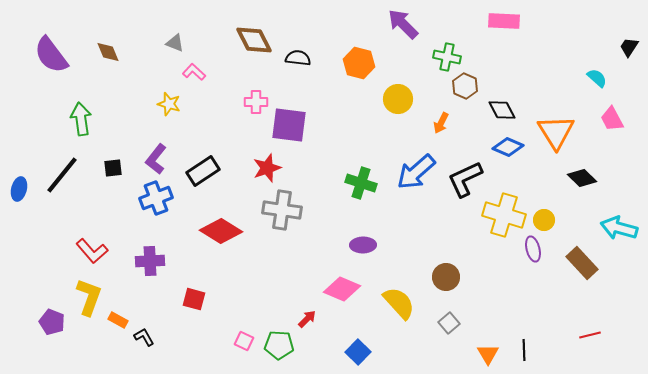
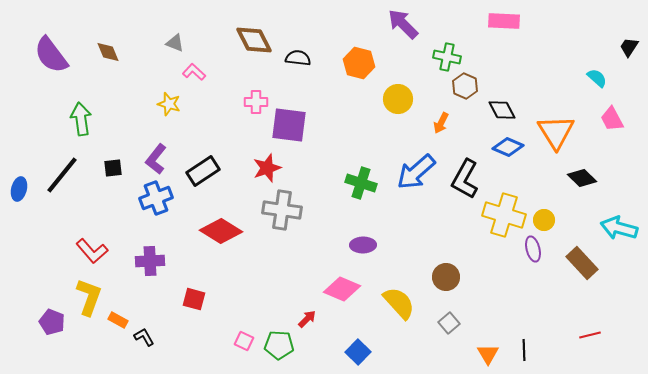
black L-shape at (465, 179): rotated 36 degrees counterclockwise
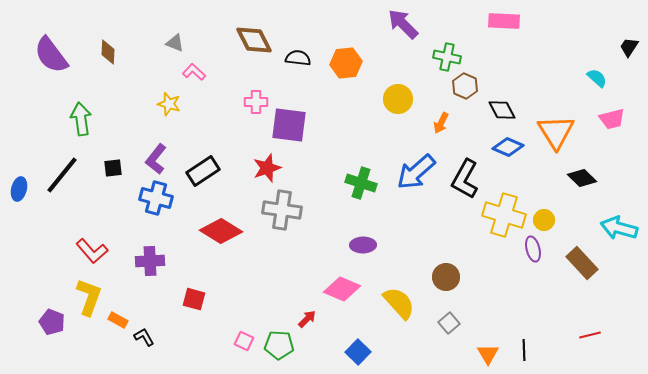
brown diamond at (108, 52): rotated 25 degrees clockwise
orange hexagon at (359, 63): moved 13 px left; rotated 20 degrees counterclockwise
pink trapezoid at (612, 119): rotated 76 degrees counterclockwise
blue cross at (156, 198): rotated 36 degrees clockwise
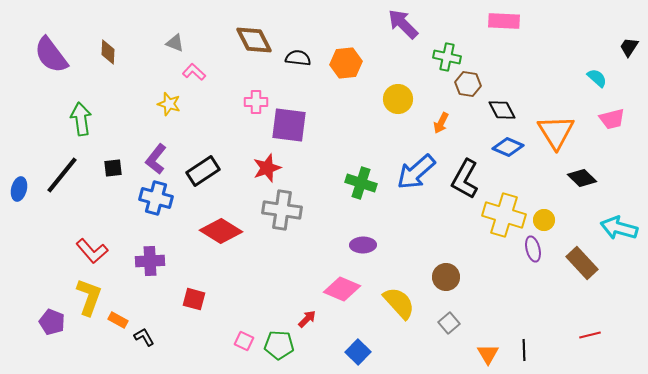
brown hexagon at (465, 86): moved 3 px right, 2 px up; rotated 15 degrees counterclockwise
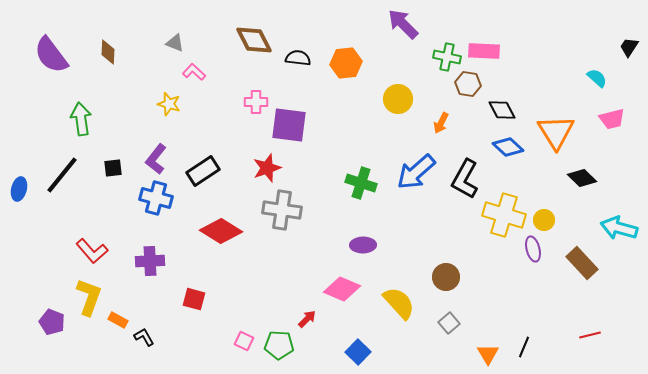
pink rectangle at (504, 21): moved 20 px left, 30 px down
blue diamond at (508, 147): rotated 20 degrees clockwise
black line at (524, 350): moved 3 px up; rotated 25 degrees clockwise
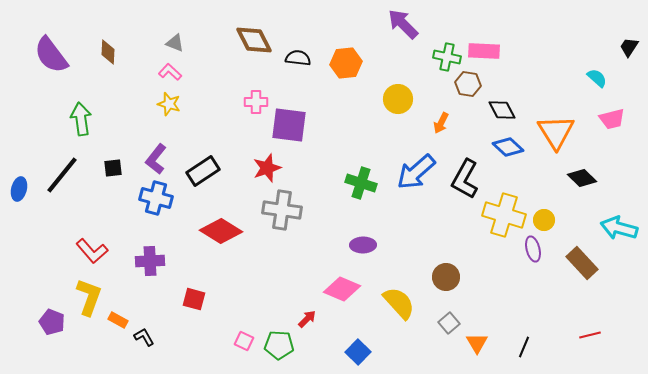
pink L-shape at (194, 72): moved 24 px left
orange triangle at (488, 354): moved 11 px left, 11 px up
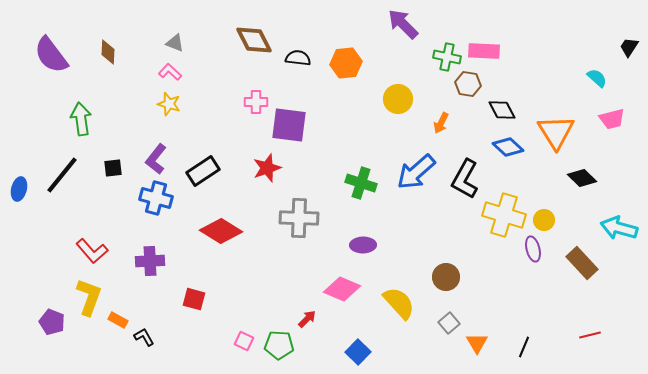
gray cross at (282, 210): moved 17 px right, 8 px down; rotated 6 degrees counterclockwise
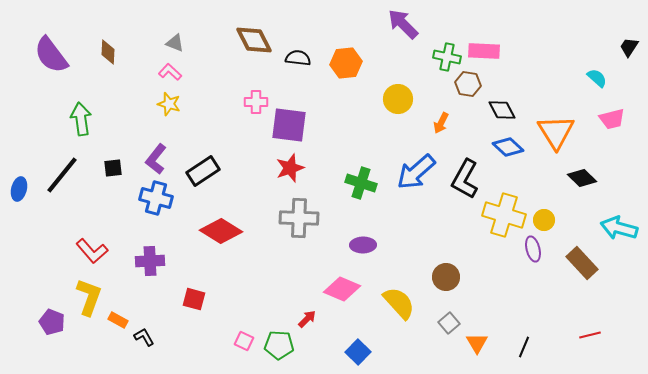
red star at (267, 168): moved 23 px right
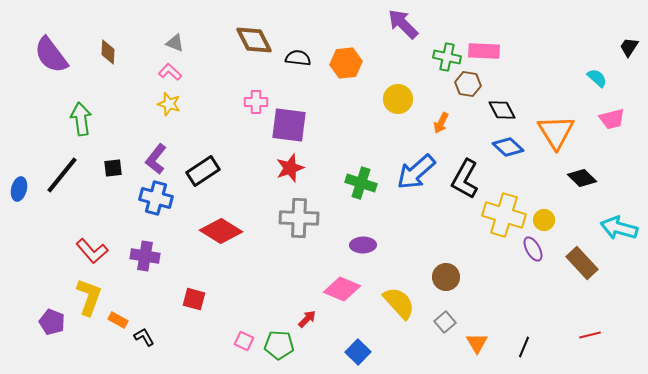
purple ellipse at (533, 249): rotated 15 degrees counterclockwise
purple cross at (150, 261): moved 5 px left, 5 px up; rotated 12 degrees clockwise
gray square at (449, 323): moved 4 px left, 1 px up
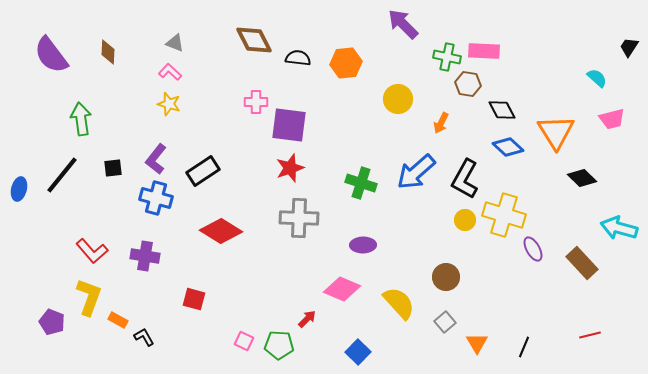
yellow circle at (544, 220): moved 79 px left
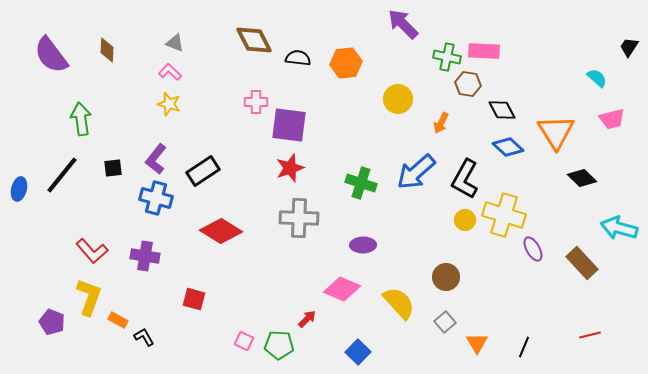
brown diamond at (108, 52): moved 1 px left, 2 px up
